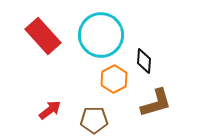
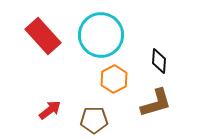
black diamond: moved 15 px right
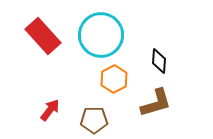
red arrow: rotated 15 degrees counterclockwise
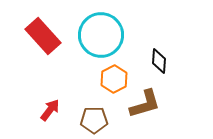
brown L-shape: moved 11 px left, 1 px down
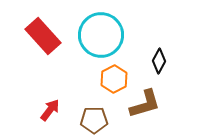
black diamond: rotated 25 degrees clockwise
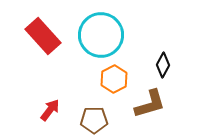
black diamond: moved 4 px right, 4 px down
brown L-shape: moved 5 px right
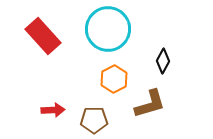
cyan circle: moved 7 px right, 6 px up
black diamond: moved 4 px up
red arrow: moved 3 px right; rotated 50 degrees clockwise
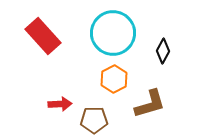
cyan circle: moved 5 px right, 4 px down
black diamond: moved 10 px up
red arrow: moved 7 px right, 6 px up
